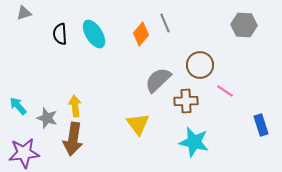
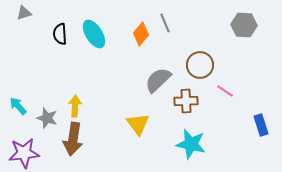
yellow arrow: rotated 10 degrees clockwise
cyan star: moved 3 px left, 2 px down
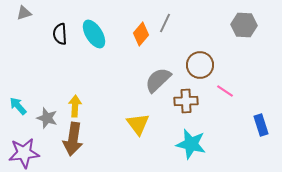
gray line: rotated 48 degrees clockwise
